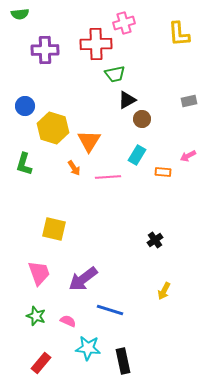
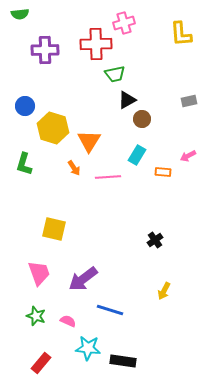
yellow L-shape: moved 2 px right
black rectangle: rotated 70 degrees counterclockwise
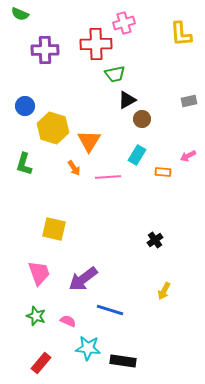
green semicircle: rotated 30 degrees clockwise
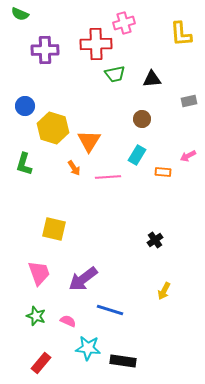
black triangle: moved 25 px right, 21 px up; rotated 24 degrees clockwise
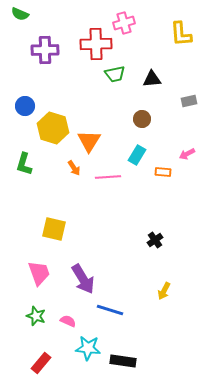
pink arrow: moved 1 px left, 2 px up
purple arrow: rotated 84 degrees counterclockwise
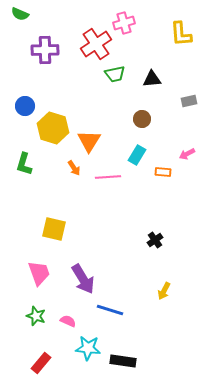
red cross: rotated 32 degrees counterclockwise
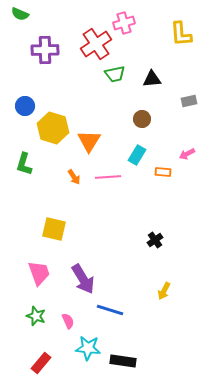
orange arrow: moved 9 px down
pink semicircle: rotated 42 degrees clockwise
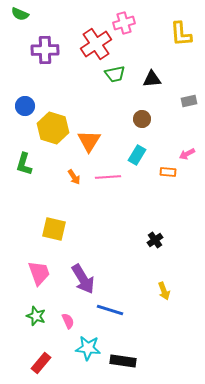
orange rectangle: moved 5 px right
yellow arrow: rotated 48 degrees counterclockwise
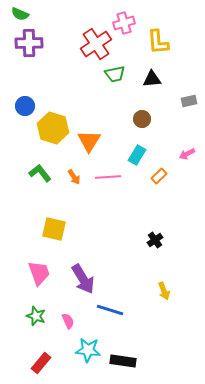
yellow L-shape: moved 23 px left, 8 px down
purple cross: moved 16 px left, 7 px up
green L-shape: moved 16 px right, 9 px down; rotated 125 degrees clockwise
orange rectangle: moved 9 px left, 4 px down; rotated 49 degrees counterclockwise
cyan star: moved 2 px down
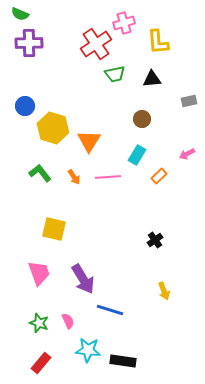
green star: moved 3 px right, 7 px down
